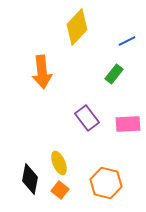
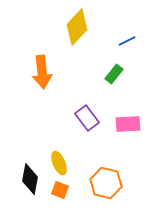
orange square: rotated 18 degrees counterclockwise
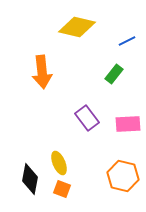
yellow diamond: rotated 60 degrees clockwise
orange hexagon: moved 17 px right, 7 px up
orange square: moved 2 px right, 1 px up
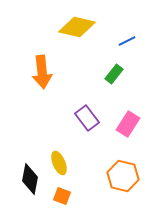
pink rectangle: rotated 55 degrees counterclockwise
orange square: moved 7 px down
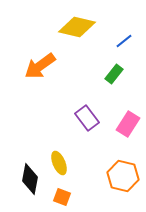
blue line: moved 3 px left; rotated 12 degrees counterclockwise
orange arrow: moved 2 px left, 6 px up; rotated 60 degrees clockwise
orange square: moved 1 px down
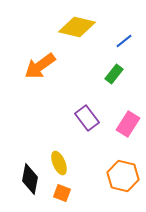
orange square: moved 4 px up
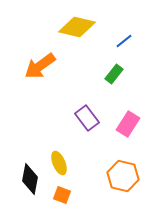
orange square: moved 2 px down
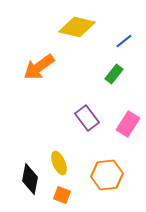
orange arrow: moved 1 px left, 1 px down
orange hexagon: moved 16 px left, 1 px up; rotated 20 degrees counterclockwise
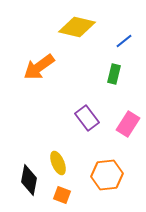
green rectangle: rotated 24 degrees counterclockwise
yellow ellipse: moved 1 px left
black diamond: moved 1 px left, 1 px down
